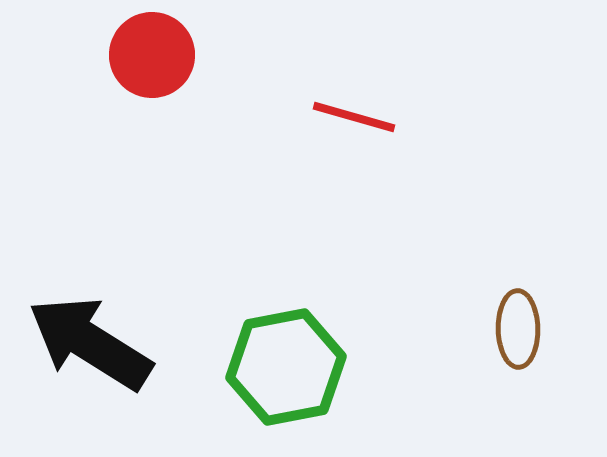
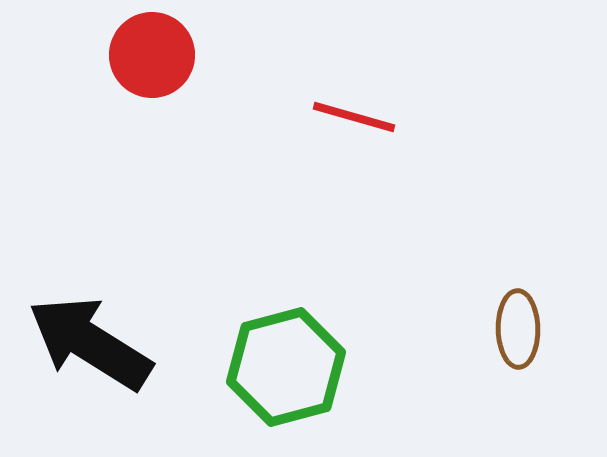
green hexagon: rotated 4 degrees counterclockwise
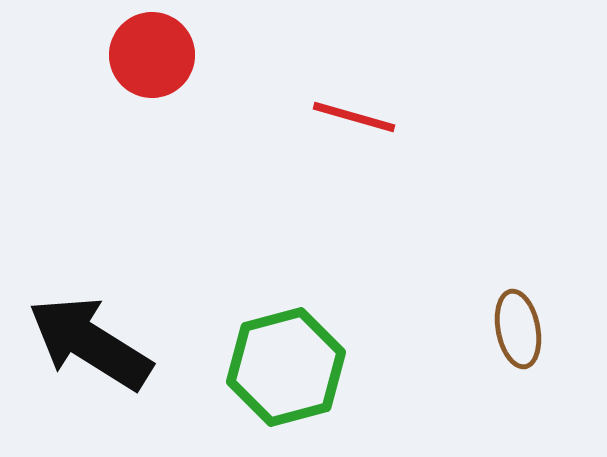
brown ellipse: rotated 10 degrees counterclockwise
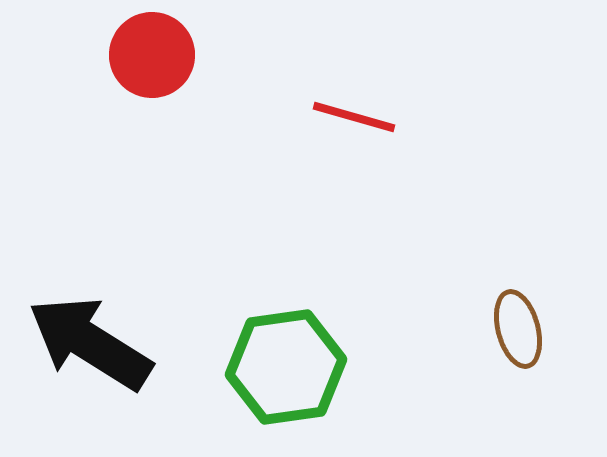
brown ellipse: rotated 4 degrees counterclockwise
green hexagon: rotated 7 degrees clockwise
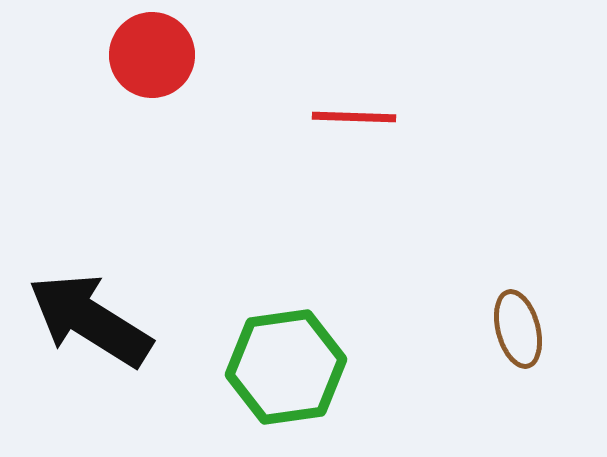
red line: rotated 14 degrees counterclockwise
black arrow: moved 23 px up
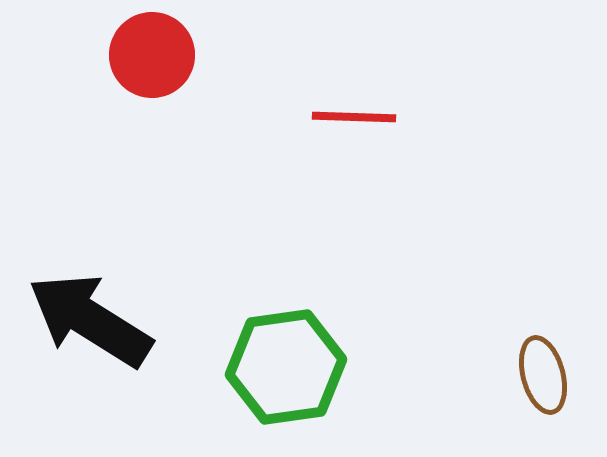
brown ellipse: moved 25 px right, 46 px down
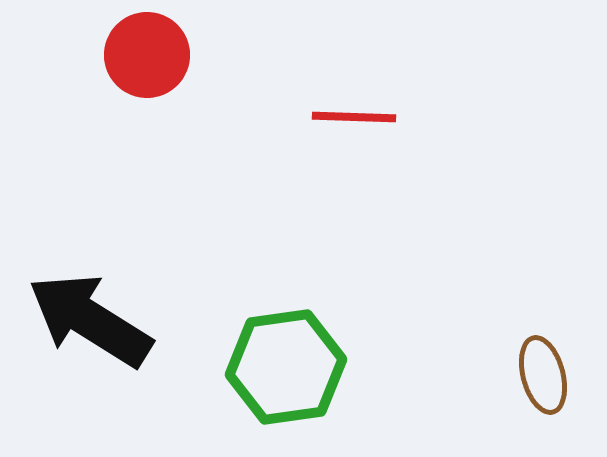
red circle: moved 5 px left
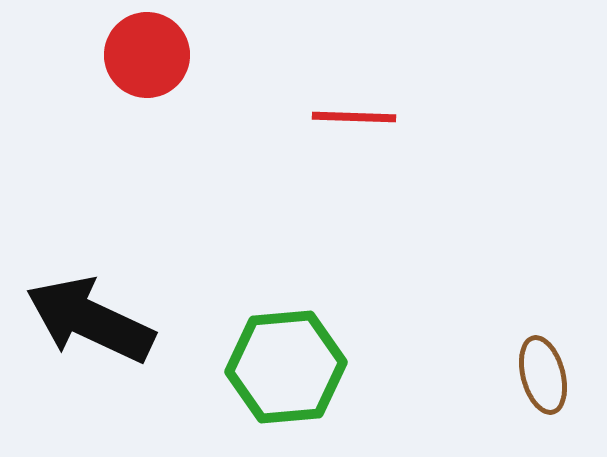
black arrow: rotated 7 degrees counterclockwise
green hexagon: rotated 3 degrees clockwise
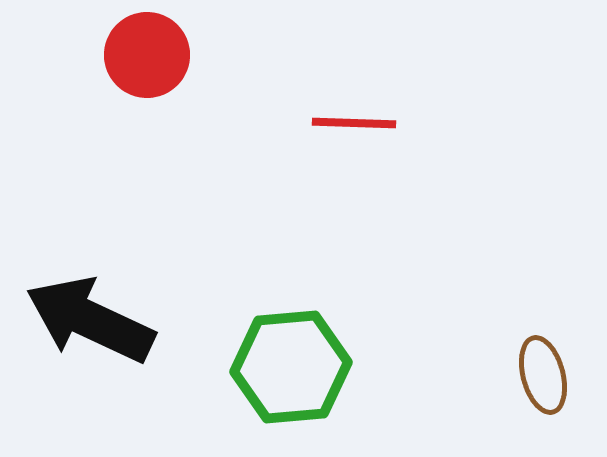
red line: moved 6 px down
green hexagon: moved 5 px right
